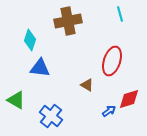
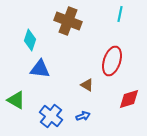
cyan line: rotated 28 degrees clockwise
brown cross: rotated 32 degrees clockwise
blue triangle: moved 1 px down
blue arrow: moved 26 px left, 5 px down; rotated 16 degrees clockwise
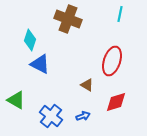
brown cross: moved 2 px up
blue triangle: moved 5 px up; rotated 20 degrees clockwise
red diamond: moved 13 px left, 3 px down
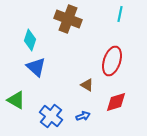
blue triangle: moved 4 px left, 3 px down; rotated 15 degrees clockwise
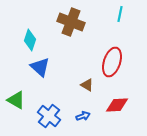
brown cross: moved 3 px right, 3 px down
red ellipse: moved 1 px down
blue triangle: moved 4 px right
red diamond: moved 1 px right, 3 px down; rotated 15 degrees clockwise
blue cross: moved 2 px left
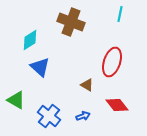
cyan diamond: rotated 40 degrees clockwise
red diamond: rotated 55 degrees clockwise
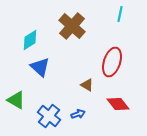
brown cross: moved 1 px right, 4 px down; rotated 20 degrees clockwise
red diamond: moved 1 px right, 1 px up
blue arrow: moved 5 px left, 2 px up
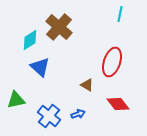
brown cross: moved 13 px left, 1 px down
green triangle: rotated 42 degrees counterclockwise
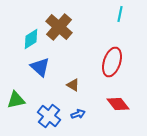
cyan diamond: moved 1 px right, 1 px up
brown triangle: moved 14 px left
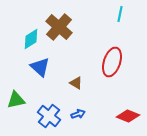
brown triangle: moved 3 px right, 2 px up
red diamond: moved 10 px right, 12 px down; rotated 30 degrees counterclockwise
